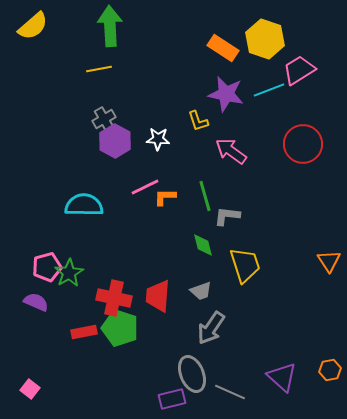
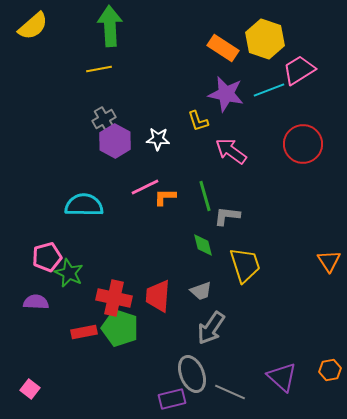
pink pentagon: moved 10 px up
green star: rotated 16 degrees counterclockwise
purple semicircle: rotated 20 degrees counterclockwise
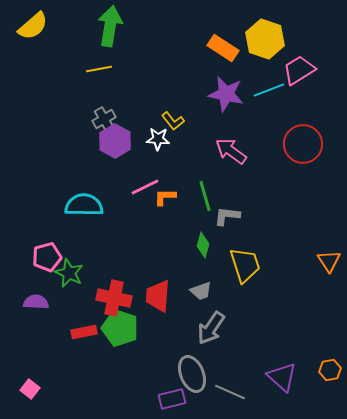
green arrow: rotated 12 degrees clockwise
yellow L-shape: moved 25 px left; rotated 20 degrees counterclockwise
green diamond: rotated 30 degrees clockwise
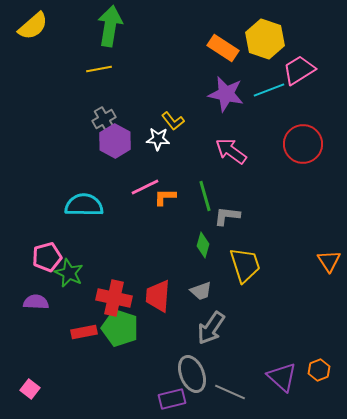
orange hexagon: moved 11 px left; rotated 10 degrees counterclockwise
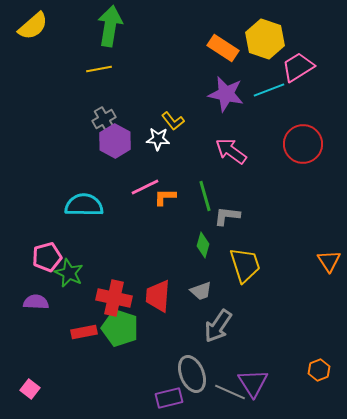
pink trapezoid: moved 1 px left, 3 px up
gray arrow: moved 7 px right, 2 px up
purple triangle: moved 29 px left, 6 px down; rotated 16 degrees clockwise
purple rectangle: moved 3 px left, 1 px up
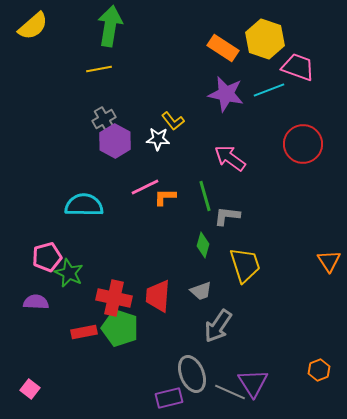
pink trapezoid: rotated 52 degrees clockwise
pink arrow: moved 1 px left, 7 px down
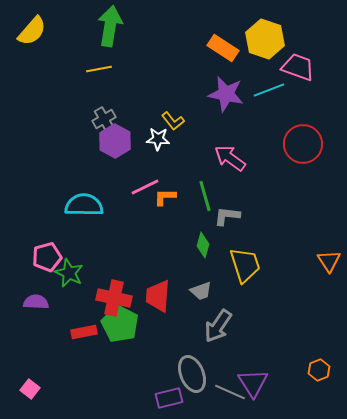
yellow semicircle: moved 1 px left, 5 px down; rotated 8 degrees counterclockwise
green pentagon: moved 4 px up; rotated 9 degrees clockwise
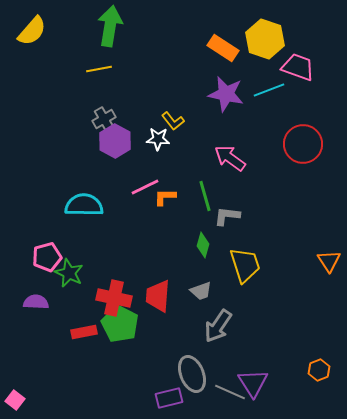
pink square: moved 15 px left, 11 px down
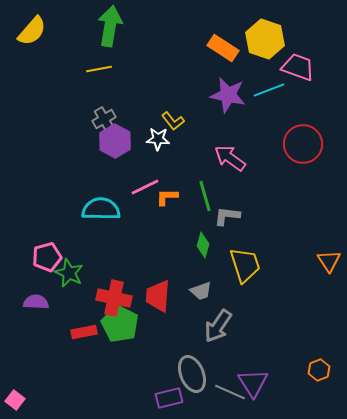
purple star: moved 2 px right, 1 px down
orange L-shape: moved 2 px right
cyan semicircle: moved 17 px right, 4 px down
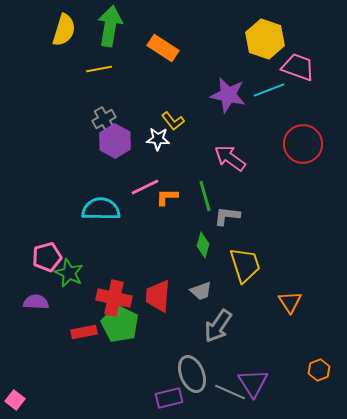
yellow semicircle: moved 32 px right, 1 px up; rotated 24 degrees counterclockwise
orange rectangle: moved 60 px left
orange triangle: moved 39 px left, 41 px down
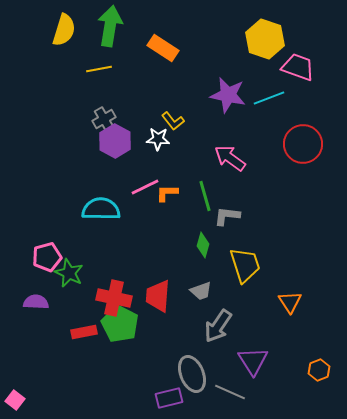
cyan line: moved 8 px down
orange L-shape: moved 4 px up
purple triangle: moved 22 px up
